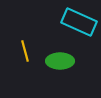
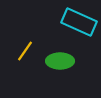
yellow line: rotated 50 degrees clockwise
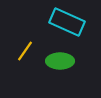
cyan rectangle: moved 12 px left
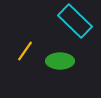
cyan rectangle: moved 8 px right, 1 px up; rotated 20 degrees clockwise
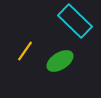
green ellipse: rotated 32 degrees counterclockwise
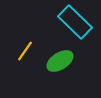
cyan rectangle: moved 1 px down
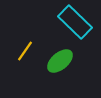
green ellipse: rotated 8 degrees counterclockwise
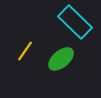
green ellipse: moved 1 px right, 2 px up
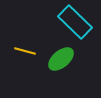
yellow line: rotated 70 degrees clockwise
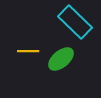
yellow line: moved 3 px right; rotated 15 degrees counterclockwise
